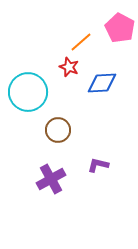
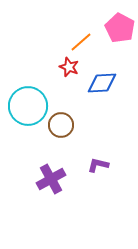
cyan circle: moved 14 px down
brown circle: moved 3 px right, 5 px up
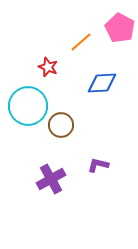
red star: moved 21 px left
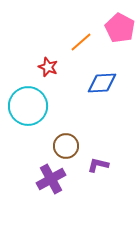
brown circle: moved 5 px right, 21 px down
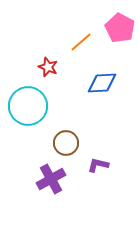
brown circle: moved 3 px up
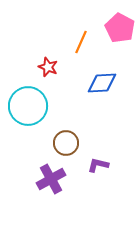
orange line: rotated 25 degrees counterclockwise
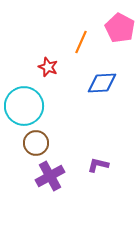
cyan circle: moved 4 px left
brown circle: moved 30 px left
purple cross: moved 1 px left, 3 px up
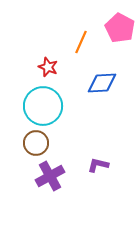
cyan circle: moved 19 px right
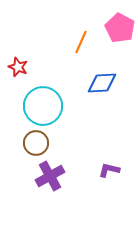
red star: moved 30 px left
purple L-shape: moved 11 px right, 5 px down
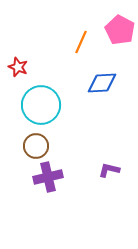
pink pentagon: moved 2 px down
cyan circle: moved 2 px left, 1 px up
brown circle: moved 3 px down
purple cross: moved 2 px left, 1 px down; rotated 16 degrees clockwise
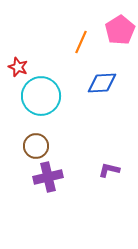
pink pentagon: rotated 12 degrees clockwise
cyan circle: moved 9 px up
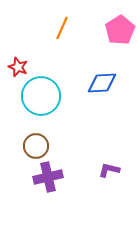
orange line: moved 19 px left, 14 px up
